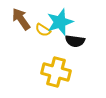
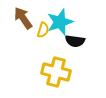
brown arrow: moved 2 px right, 1 px up
yellow semicircle: rotated 105 degrees counterclockwise
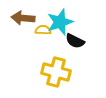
brown arrow: rotated 50 degrees counterclockwise
yellow semicircle: rotated 105 degrees counterclockwise
black semicircle: rotated 18 degrees clockwise
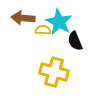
cyan star: moved 1 px left; rotated 24 degrees counterclockwise
black semicircle: rotated 42 degrees clockwise
yellow cross: moved 2 px left
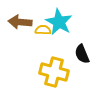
brown arrow: moved 3 px left, 4 px down
black semicircle: moved 7 px right, 13 px down
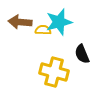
cyan star: rotated 28 degrees clockwise
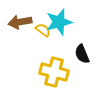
brown arrow: rotated 15 degrees counterclockwise
yellow semicircle: rotated 35 degrees clockwise
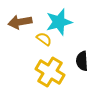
yellow semicircle: moved 1 px right, 9 px down
black semicircle: moved 7 px down; rotated 18 degrees clockwise
yellow cross: moved 4 px left; rotated 16 degrees clockwise
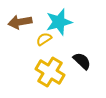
yellow semicircle: rotated 70 degrees counterclockwise
black semicircle: rotated 138 degrees clockwise
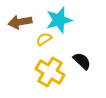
cyan star: moved 2 px up
